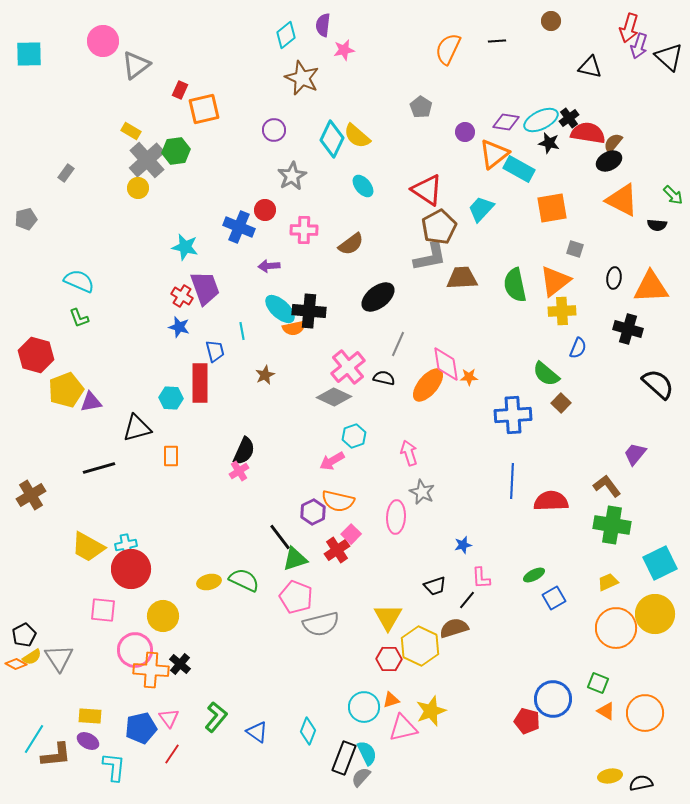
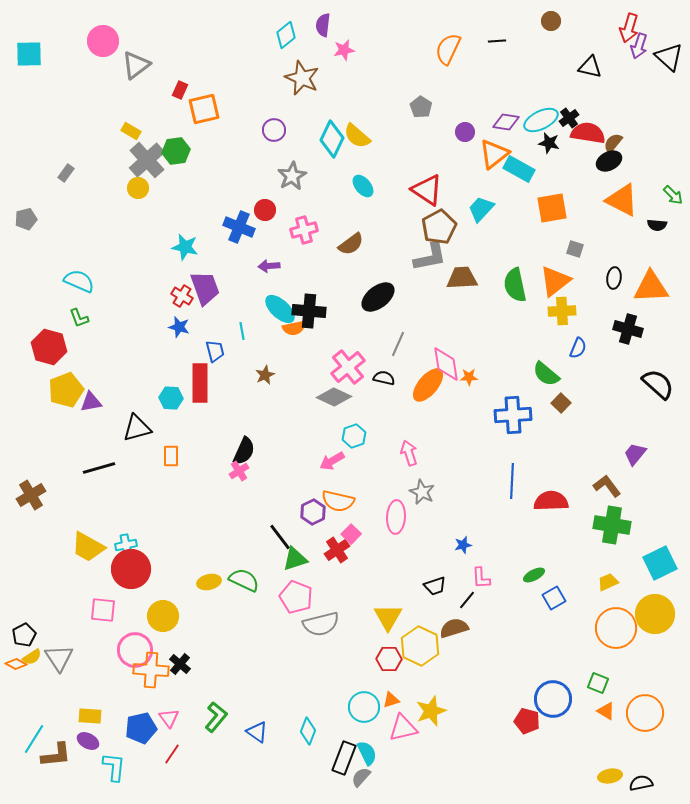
pink cross at (304, 230): rotated 16 degrees counterclockwise
red hexagon at (36, 355): moved 13 px right, 8 px up
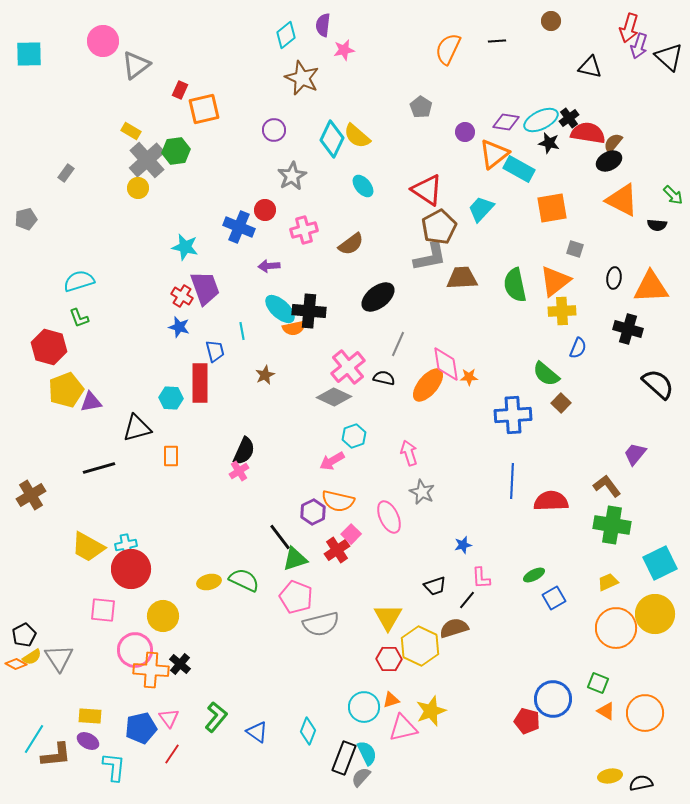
cyan semicircle at (79, 281): rotated 40 degrees counterclockwise
pink ellipse at (396, 517): moved 7 px left; rotated 28 degrees counterclockwise
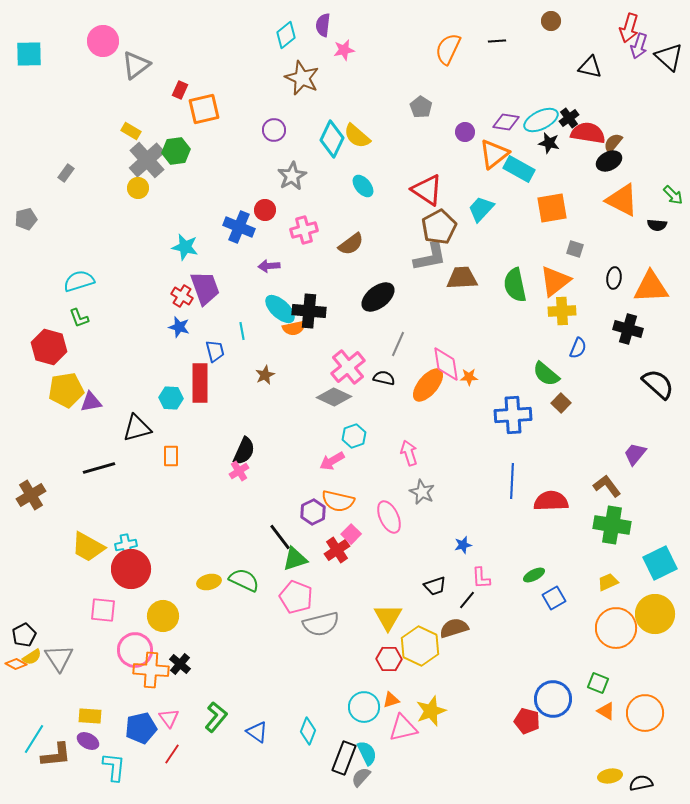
yellow pentagon at (66, 390): rotated 12 degrees clockwise
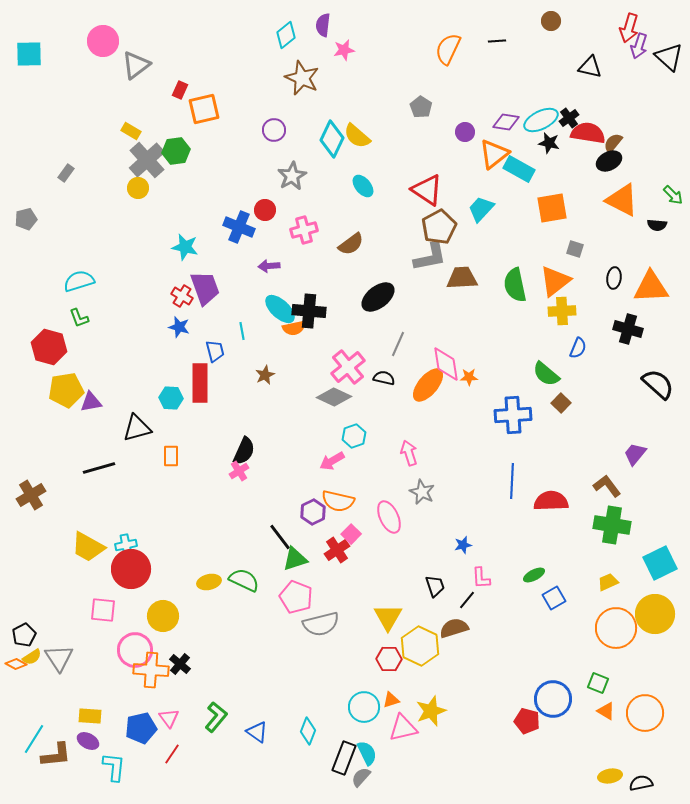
black trapezoid at (435, 586): rotated 90 degrees counterclockwise
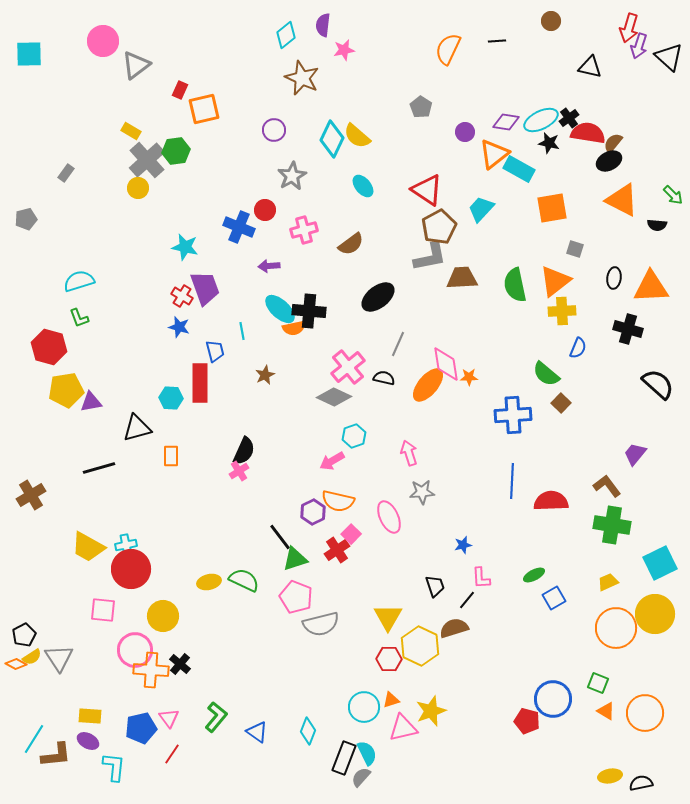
gray star at (422, 492): rotated 30 degrees counterclockwise
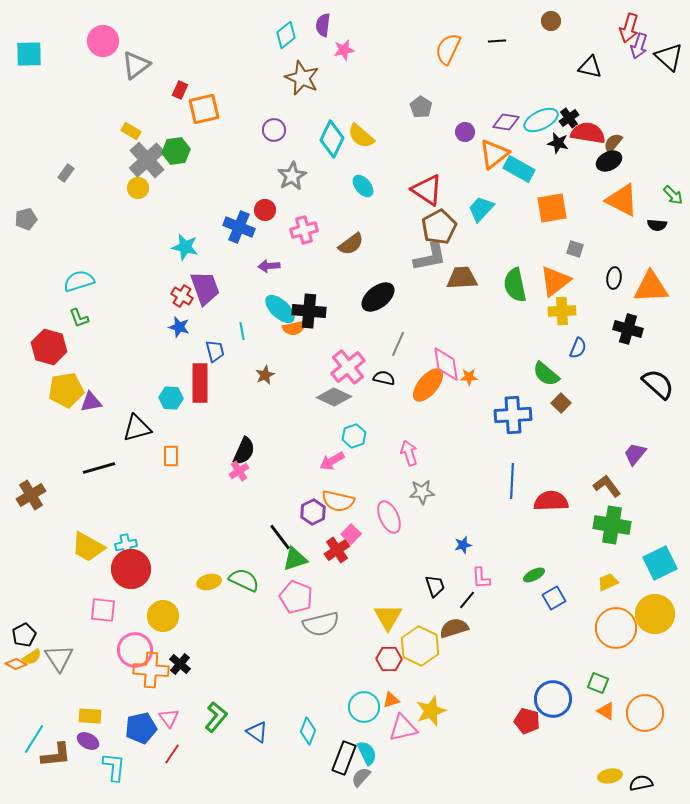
yellow semicircle at (357, 136): moved 4 px right
black star at (549, 143): moved 9 px right
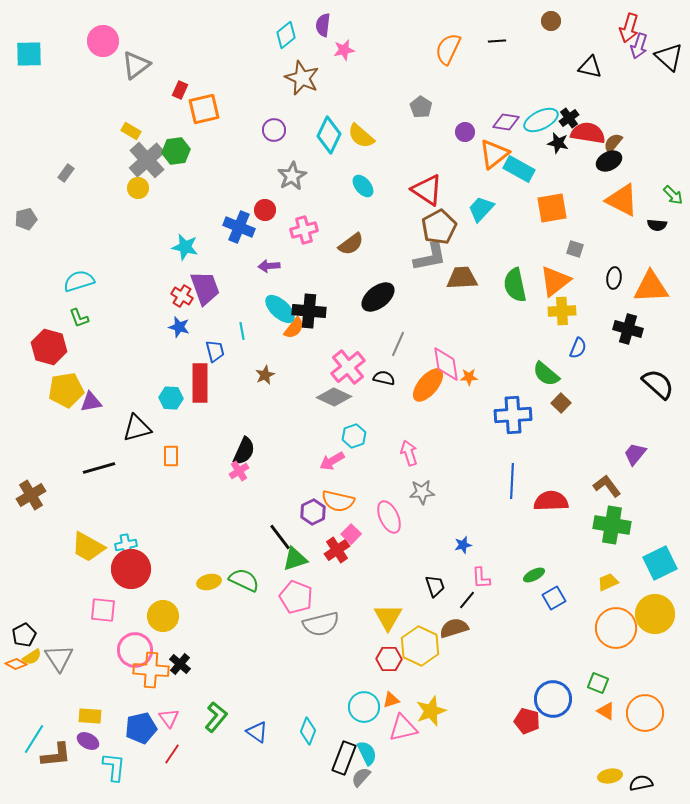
cyan diamond at (332, 139): moved 3 px left, 4 px up
orange semicircle at (294, 328): rotated 40 degrees counterclockwise
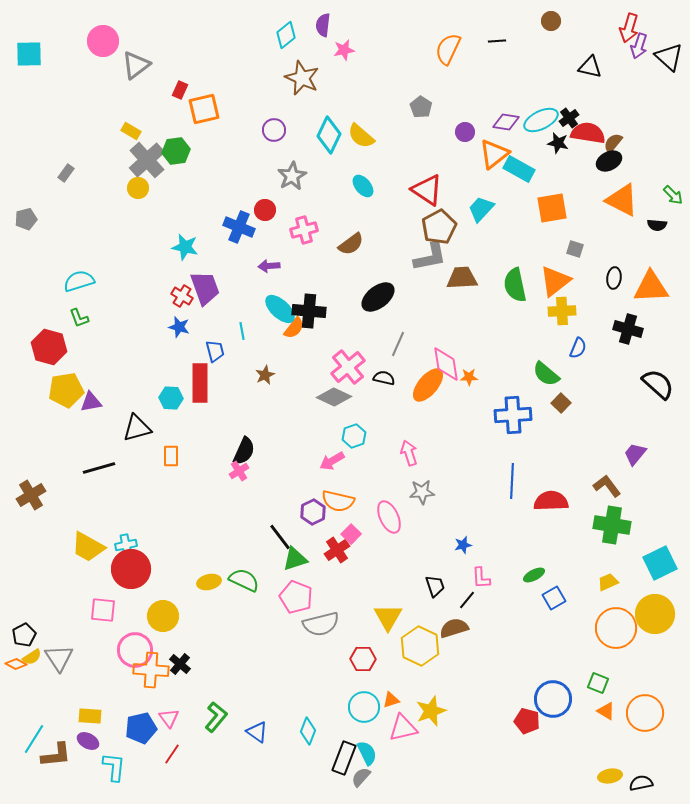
red hexagon at (389, 659): moved 26 px left
